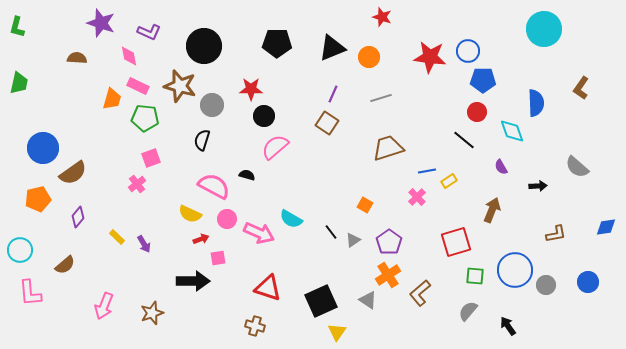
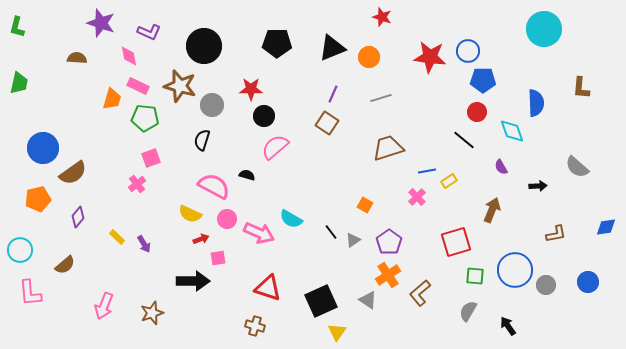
brown L-shape at (581, 88): rotated 30 degrees counterclockwise
gray semicircle at (468, 311): rotated 10 degrees counterclockwise
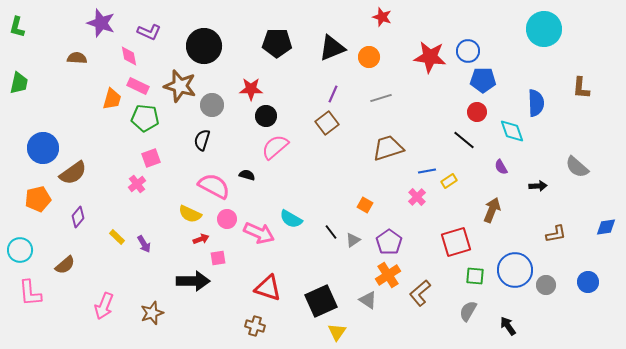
black circle at (264, 116): moved 2 px right
brown square at (327, 123): rotated 20 degrees clockwise
